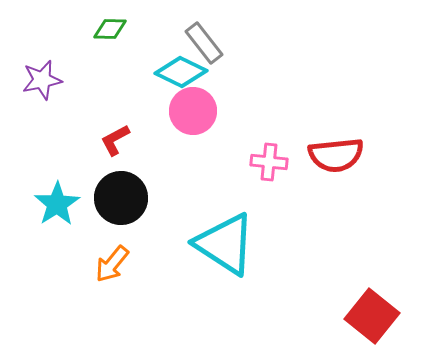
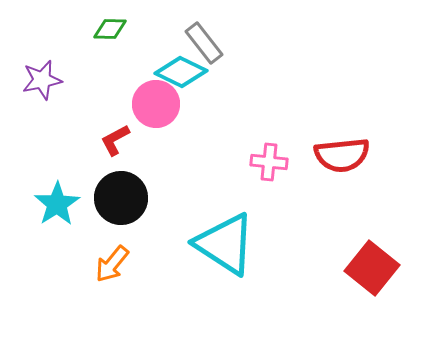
pink circle: moved 37 px left, 7 px up
red semicircle: moved 6 px right
red square: moved 48 px up
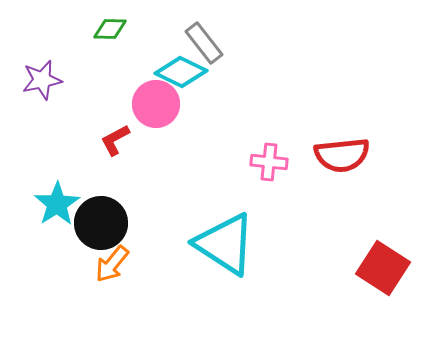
black circle: moved 20 px left, 25 px down
red square: moved 11 px right; rotated 6 degrees counterclockwise
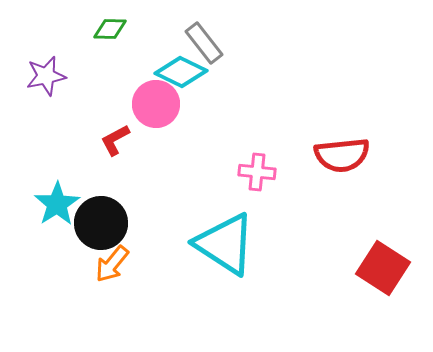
purple star: moved 4 px right, 4 px up
pink cross: moved 12 px left, 10 px down
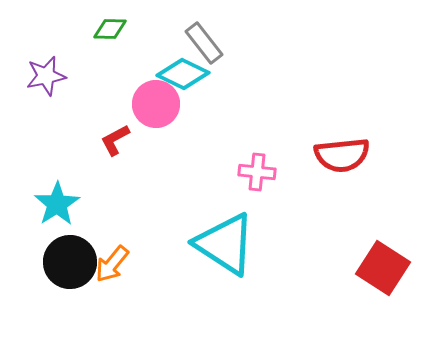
cyan diamond: moved 2 px right, 2 px down
black circle: moved 31 px left, 39 px down
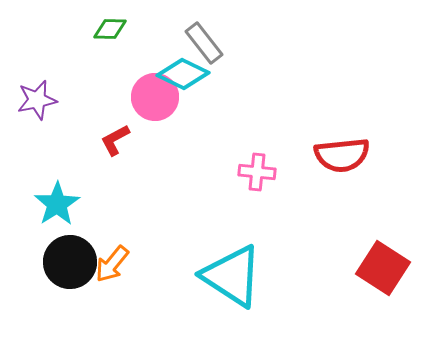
purple star: moved 9 px left, 24 px down
pink circle: moved 1 px left, 7 px up
cyan triangle: moved 7 px right, 32 px down
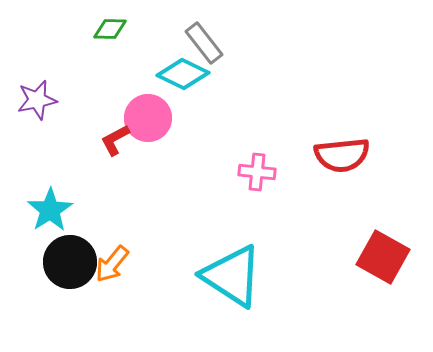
pink circle: moved 7 px left, 21 px down
cyan star: moved 7 px left, 6 px down
red square: moved 11 px up; rotated 4 degrees counterclockwise
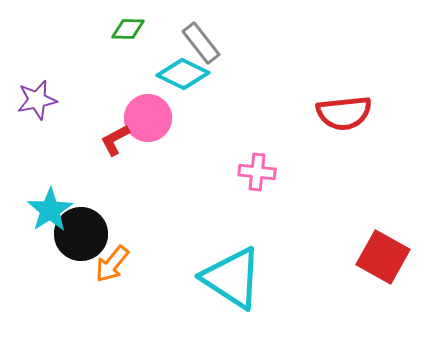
green diamond: moved 18 px right
gray rectangle: moved 3 px left
red semicircle: moved 2 px right, 42 px up
black circle: moved 11 px right, 28 px up
cyan triangle: moved 2 px down
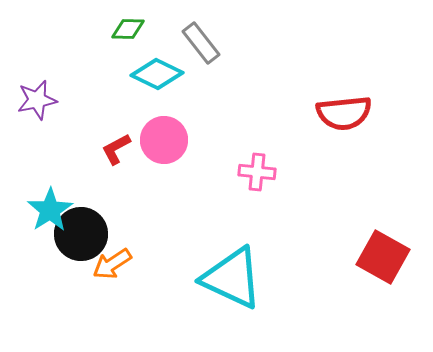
cyan diamond: moved 26 px left
pink circle: moved 16 px right, 22 px down
red L-shape: moved 1 px right, 9 px down
orange arrow: rotated 18 degrees clockwise
cyan triangle: rotated 8 degrees counterclockwise
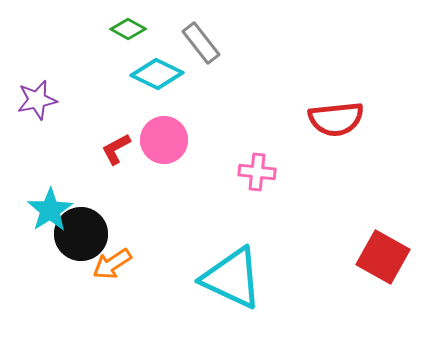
green diamond: rotated 28 degrees clockwise
red semicircle: moved 8 px left, 6 px down
